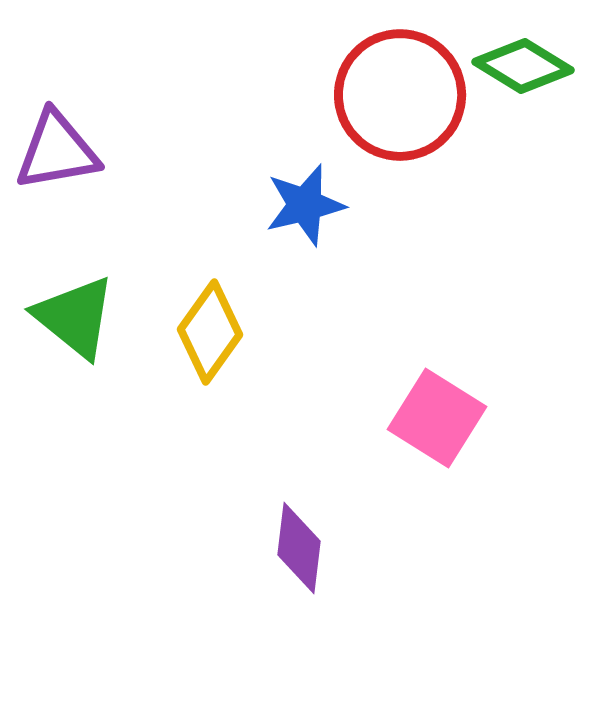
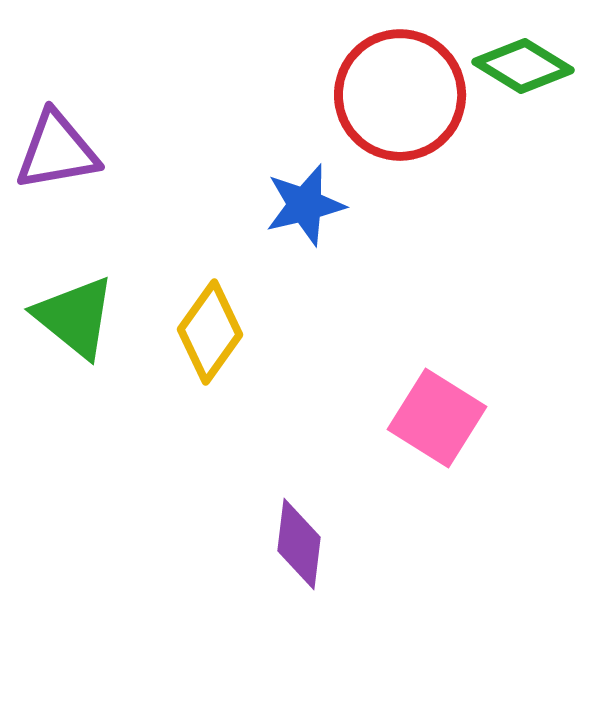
purple diamond: moved 4 px up
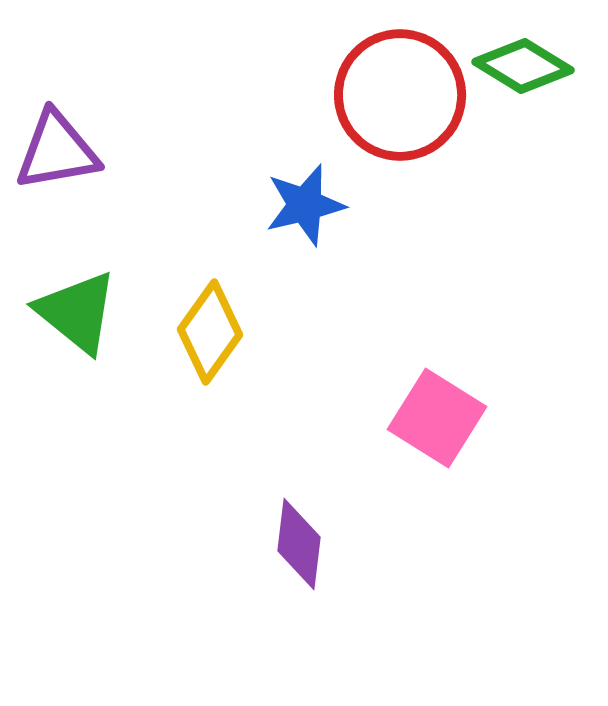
green triangle: moved 2 px right, 5 px up
